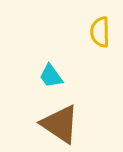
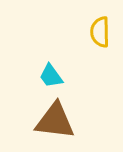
brown triangle: moved 5 px left, 3 px up; rotated 27 degrees counterclockwise
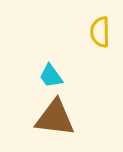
brown triangle: moved 3 px up
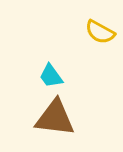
yellow semicircle: rotated 60 degrees counterclockwise
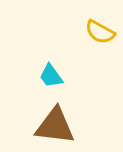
brown triangle: moved 8 px down
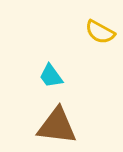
brown triangle: moved 2 px right
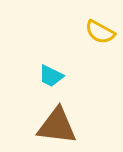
cyan trapezoid: rotated 28 degrees counterclockwise
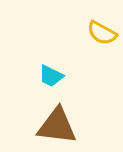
yellow semicircle: moved 2 px right, 1 px down
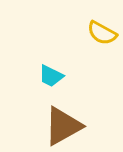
brown triangle: moved 6 px right; rotated 36 degrees counterclockwise
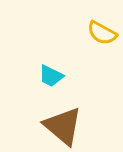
brown triangle: rotated 51 degrees counterclockwise
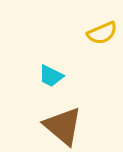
yellow semicircle: rotated 52 degrees counterclockwise
